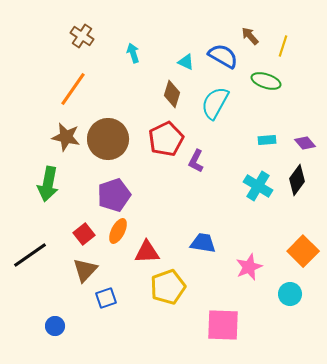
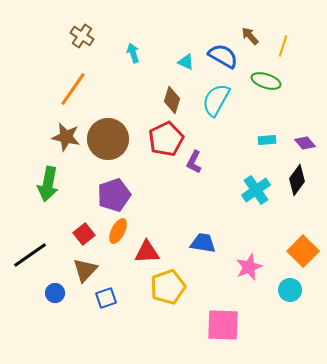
brown diamond: moved 6 px down
cyan semicircle: moved 1 px right, 3 px up
purple L-shape: moved 2 px left, 1 px down
cyan cross: moved 2 px left, 4 px down; rotated 24 degrees clockwise
cyan circle: moved 4 px up
blue circle: moved 33 px up
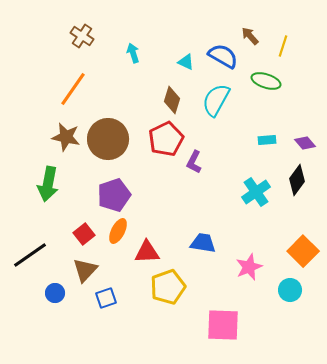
cyan cross: moved 2 px down
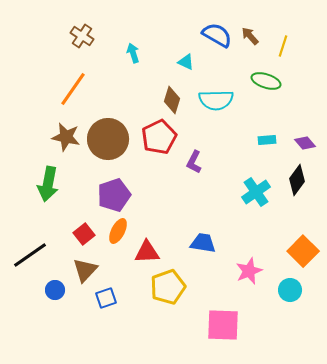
blue semicircle: moved 6 px left, 21 px up
cyan semicircle: rotated 120 degrees counterclockwise
red pentagon: moved 7 px left, 2 px up
pink star: moved 4 px down
blue circle: moved 3 px up
